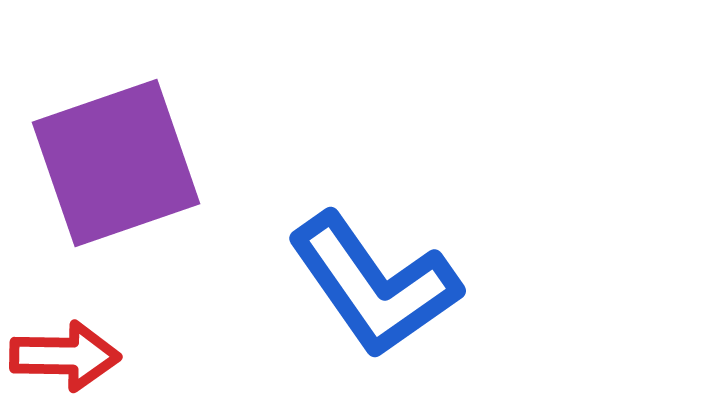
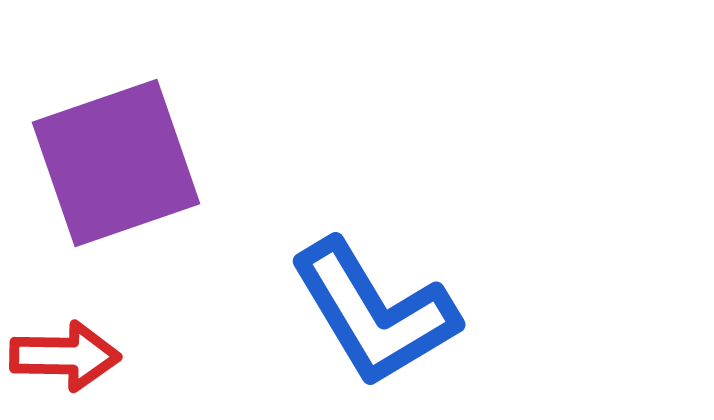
blue L-shape: moved 28 px down; rotated 4 degrees clockwise
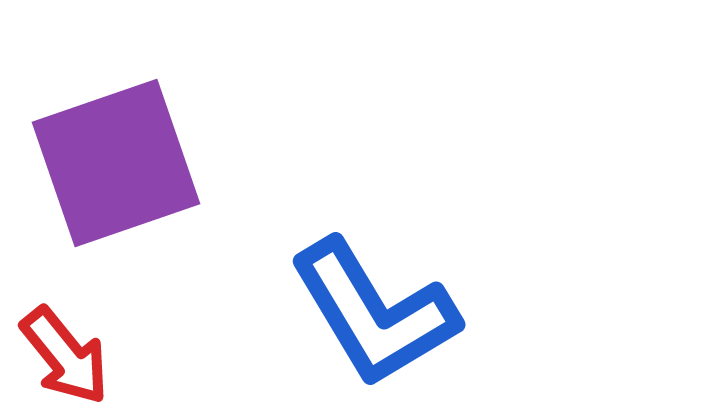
red arrow: rotated 50 degrees clockwise
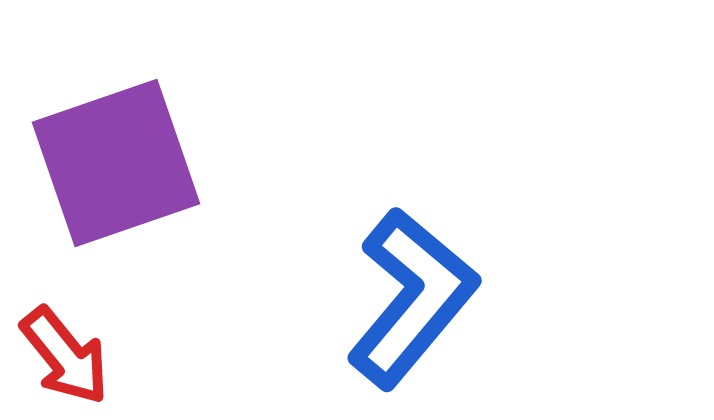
blue L-shape: moved 38 px right, 15 px up; rotated 109 degrees counterclockwise
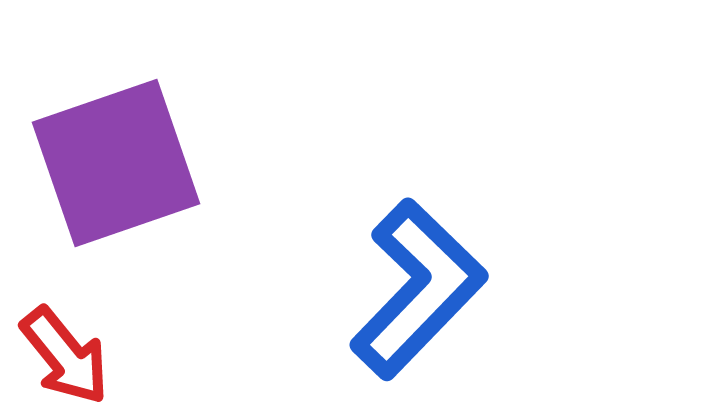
blue L-shape: moved 6 px right, 9 px up; rotated 4 degrees clockwise
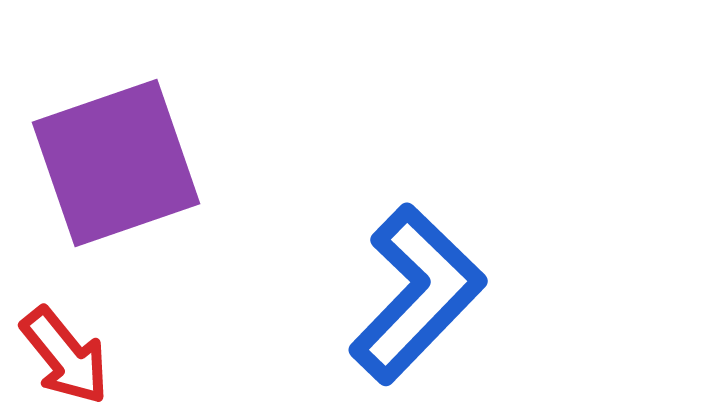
blue L-shape: moved 1 px left, 5 px down
